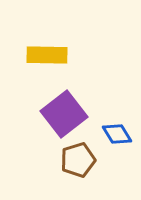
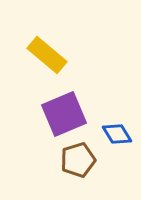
yellow rectangle: rotated 39 degrees clockwise
purple square: rotated 15 degrees clockwise
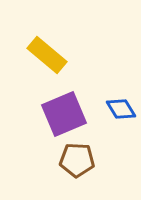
blue diamond: moved 4 px right, 25 px up
brown pentagon: moved 1 px left; rotated 20 degrees clockwise
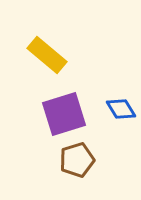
purple square: rotated 6 degrees clockwise
brown pentagon: rotated 20 degrees counterclockwise
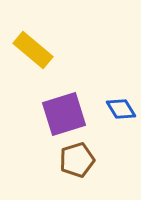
yellow rectangle: moved 14 px left, 5 px up
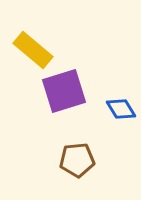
purple square: moved 23 px up
brown pentagon: rotated 12 degrees clockwise
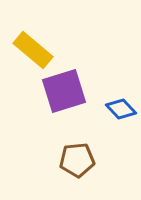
blue diamond: rotated 12 degrees counterclockwise
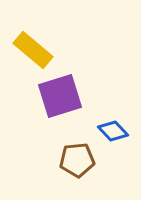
purple square: moved 4 px left, 5 px down
blue diamond: moved 8 px left, 22 px down
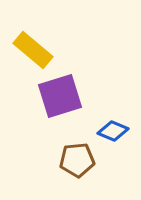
blue diamond: rotated 24 degrees counterclockwise
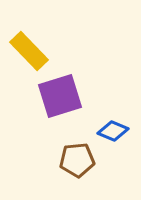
yellow rectangle: moved 4 px left, 1 px down; rotated 6 degrees clockwise
